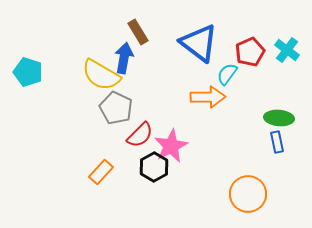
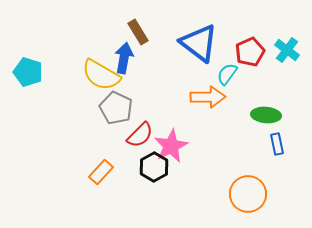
green ellipse: moved 13 px left, 3 px up
blue rectangle: moved 2 px down
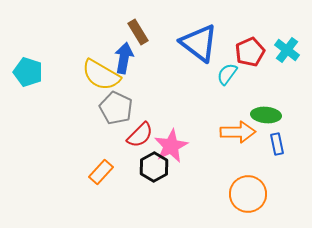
orange arrow: moved 30 px right, 35 px down
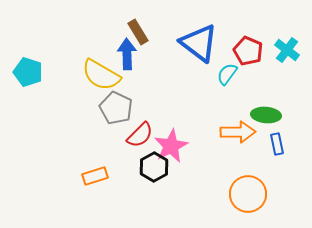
red pentagon: moved 2 px left, 1 px up; rotated 24 degrees counterclockwise
blue arrow: moved 3 px right, 4 px up; rotated 12 degrees counterclockwise
orange rectangle: moved 6 px left, 4 px down; rotated 30 degrees clockwise
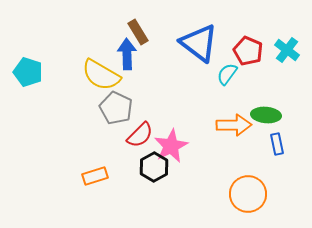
orange arrow: moved 4 px left, 7 px up
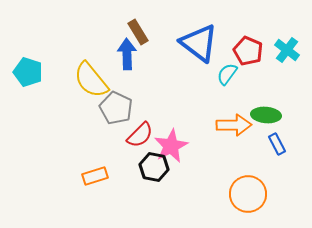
yellow semicircle: moved 10 px left, 5 px down; rotated 21 degrees clockwise
blue rectangle: rotated 15 degrees counterclockwise
black hexagon: rotated 20 degrees counterclockwise
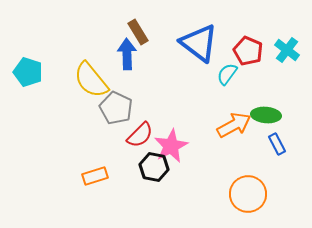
orange arrow: rotated 28 degrees counterclockwise
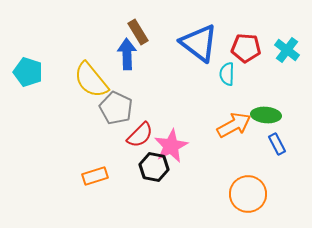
red pentagon: moved 2 px left, 3 px up; rotated 20 degrees counterclockwise
cyan semicircle: rotated 35 degrees counterclockwise
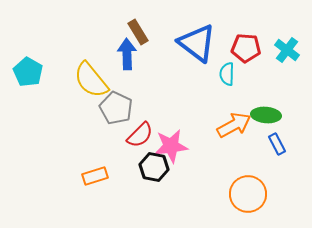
blue triangle: moved 2 px left
cyan pentagon: rotated 12 degrees clockwise
pink star: rotated 20 degrees clockwise
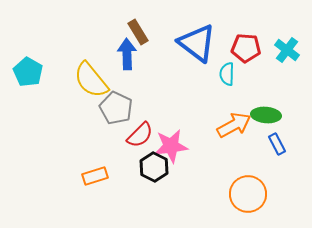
black hexagon: rotated 16 degrees clockwise
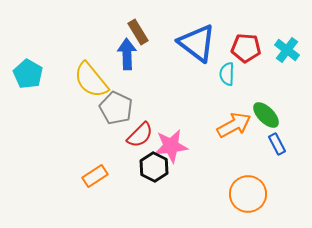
cyan pentagon: moved 2 px down
green ellipse: rotated 40 degrees clockwise
orange rectangle: rotated 15 degrees counterclockwise
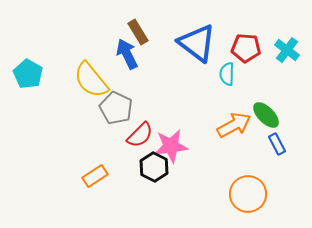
blue arrow: rotated 24 degrees counterclockwise
